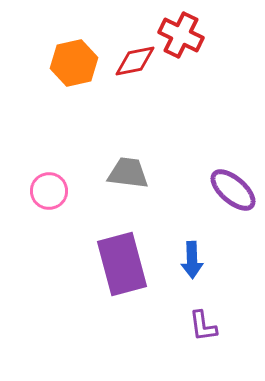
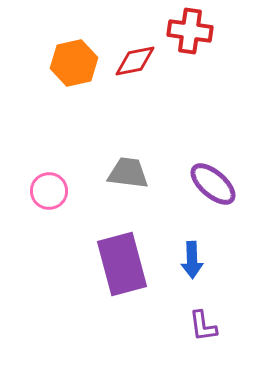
red cross: moved 9 px right, 4 px up; rotated 18 degrees counterclockwise
purple ellipse: moved 20 px left, 6 px up
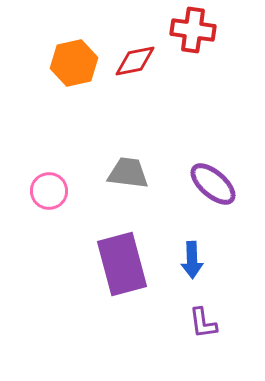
red cross: moved 3 px right, 1 px up
purple L-shape: moved 3 px up
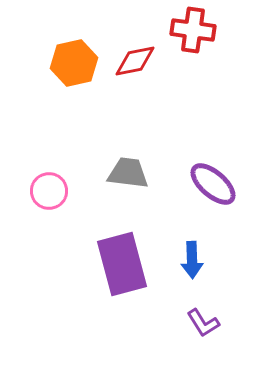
purple L-shape: rotated 24 degrees counterclockwise
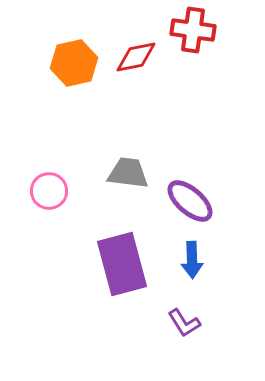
red diamond: moved 1 px right, 4 px up
purple ellipse: moved 23 px left, 17 px down
purple L-shape: moved 19 px left
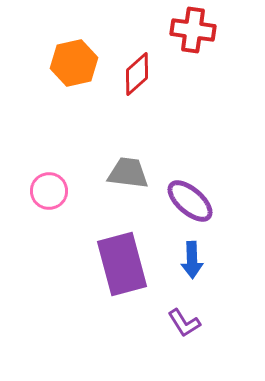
red diamond: moved 1 px right, 17 px down; rotated 30 degrees counterclockwise
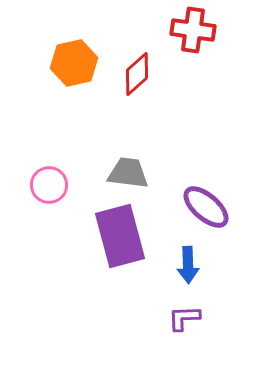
pink circle: moved 6 px up
purple ellipse: moved 16 px right, 6 px down
blue arrow: moved 4 px left, 5 px down
purple rectangle: moved 2 px left, 28 px up
purple L-shape: moved 5 px up; rotated 120 degrees clockwise
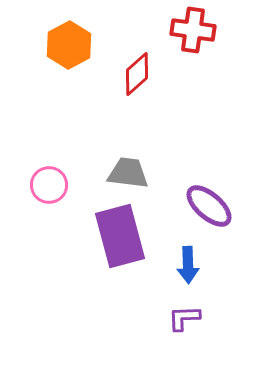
orange hexagon: moved 5 px left, 18 px up; rotated 15 degrees counterclockwise
purple ellipse: moved 3 px right, 1 px up
